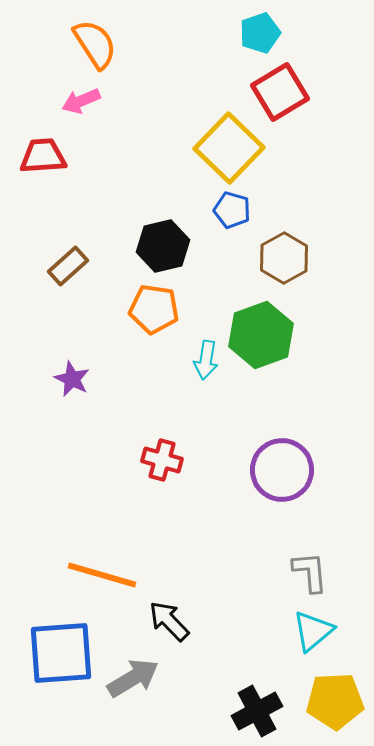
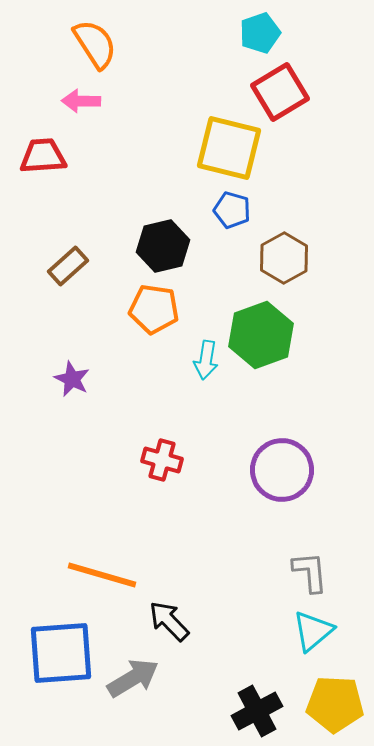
pink arrow: rotated 24 degrees clockwise
yellow square: rotated 30 degrees counterclockwise
yellow pentagon: moved 3 px down; rotated 6 degrees clockwise
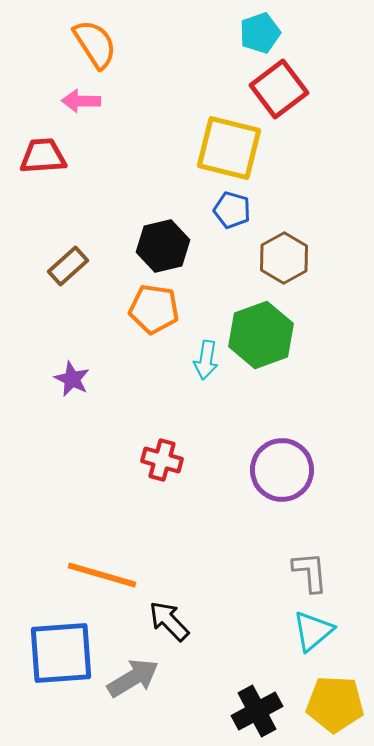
red square: moved 1 px left, 3 px up; rotated 6 degrees counterclockwise
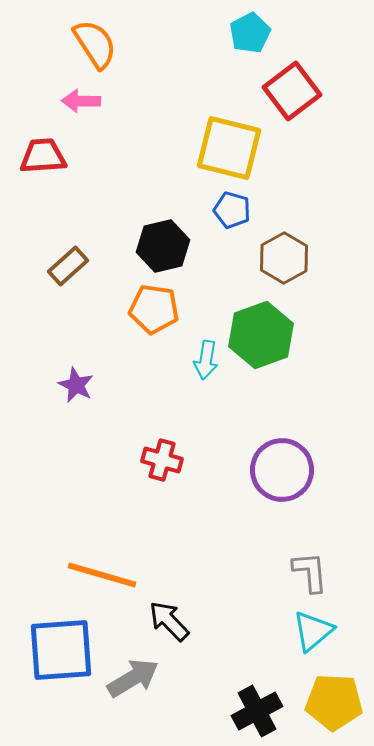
cyan pentagon: moved 10 px left; rotated 9 degrees counterclockwise
red square: moved 13 px right, 2 px down
purple star: moved 4 px right, 6 px down
blue square: moved 3 px up
yellow pentagon: moved 1 px left, 2 px up
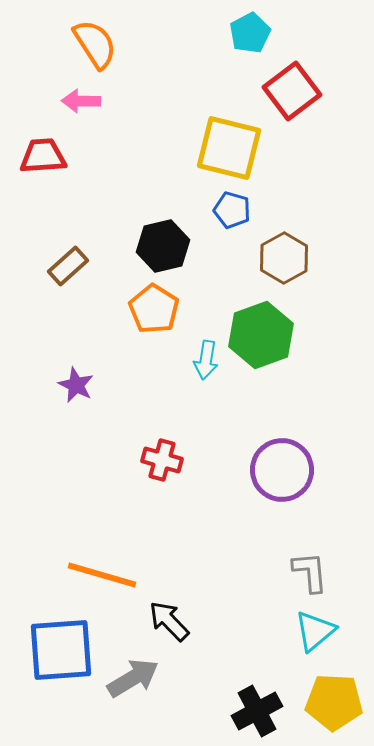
orange pentagon: rotated 24 degrees clockwise
cyan triangle: moved 2 px right
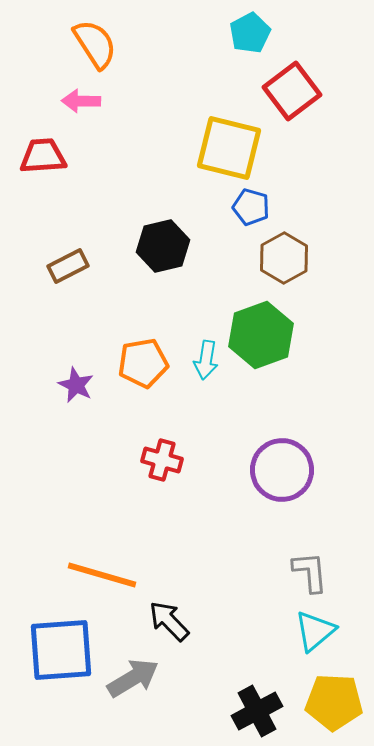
blue pentagon: moved 19 px right, 3 px up
brown rectangle: rotated 15 degrees clockwise
orange pentagon: moved 11 px left, 54 px down; rotated 30 degrees clockwise
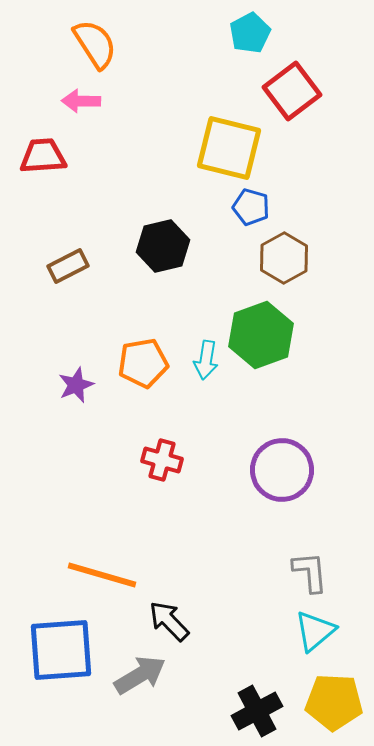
purple star: rotated 24 degrees clockwise
gray arrow: moved 7 px right, 3 px up
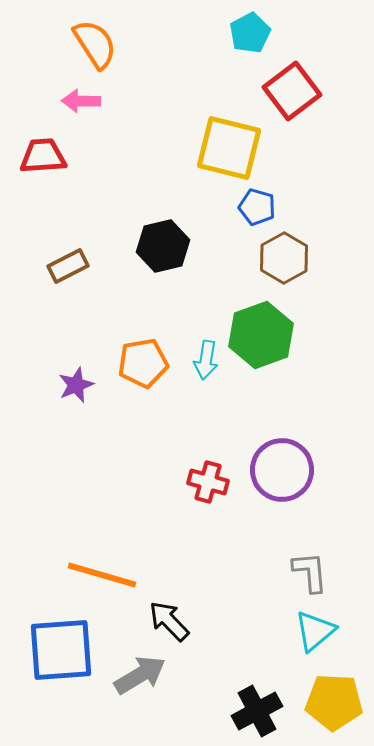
blue pentagon: moved 6 px right
red cross: moved 46 px right, 22 px down
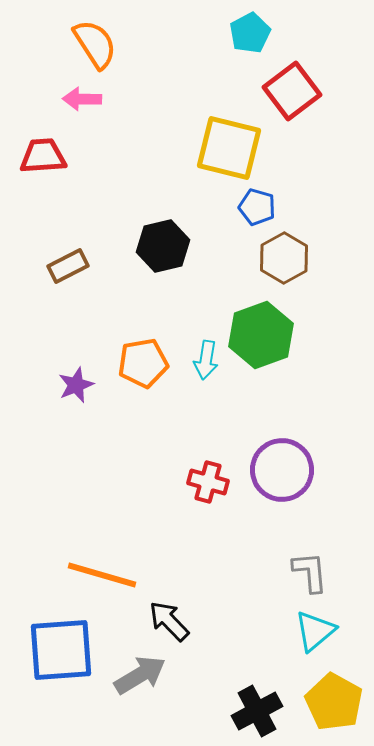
pink arrow: moved 1 px right, 2 px up
yellow pentagon: rotated 26 degrees clockwise
